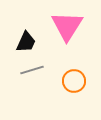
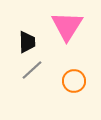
black trapezoid: moved 1 px right; rotated 25 degrees counterclockwise
gray line: rotated 25 degrees counterclockwise
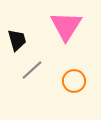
pink triangle: moved 1 px left
black trapezoid: moved 10 px left, 2 px up; rotated 15 degrees counterclockwise
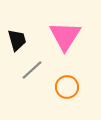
pink triangle: moved 1 px left, 10 px down
orange circle: moved 7 px left, 6 px down
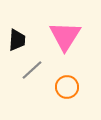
black trapezoid: rotated 20 degrees clockwise
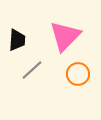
pink triangle: rotated 12 degrees clockwise
orange circle: moved 11 px right, 13 px up
